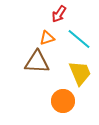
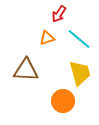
brown triangle: moved 11 px left, 8 px down
yellow trapezoid: rotated 8 degrees clockwise
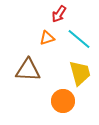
brown triangle: moved 2 px right
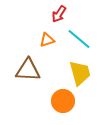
orange triangle: moved 2 px down
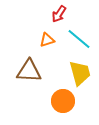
brown triangle: moved 1 px right, 1 px down
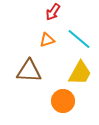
red arrow: moved 6 px left, 2 px up
yellow trapezoid: rotated 44 degrees clockwise
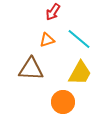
brown triangle: moved 2 px right, 2 px up
orange circle: moved 1 px down
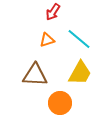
brown triangle: moved 4 px right, 6 px down
orange circle: moved 3 px left, 1 px down
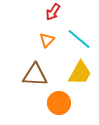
orange triangle: rotated 28 degrees counterclockwise
orange circle: moved 1 px left
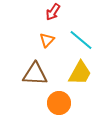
cyan line: moved 2 px right, 1 px down
brown triangle: moved 1 px up
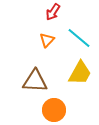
cyan line: moved 2 px left, 2 px up
brown triangle: moved 7 px down
orange circle: moved 5 px left, 7 px down
